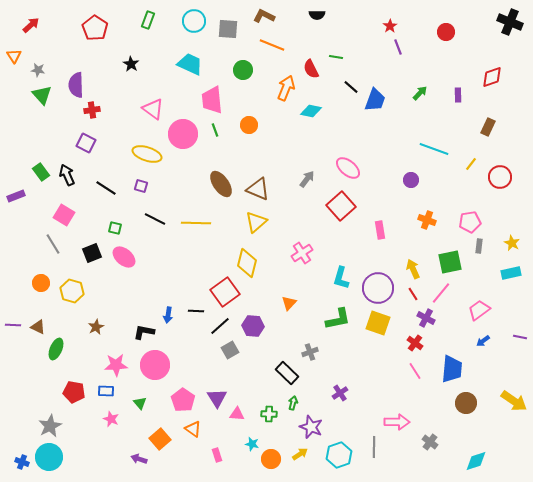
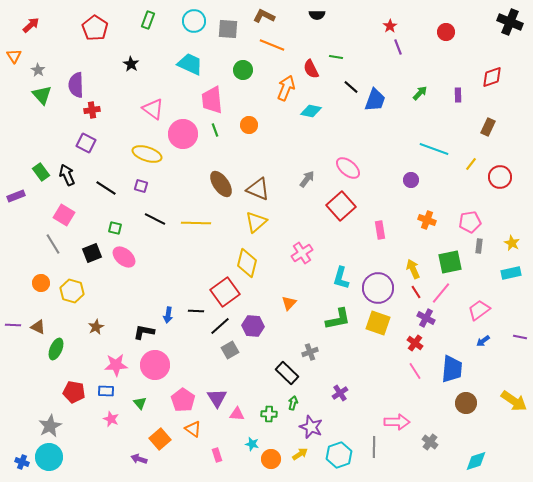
gray star at (38, 70): rotated 24 degrees clockwise
red line at (413, 294): moved 3 px right, 2 px up
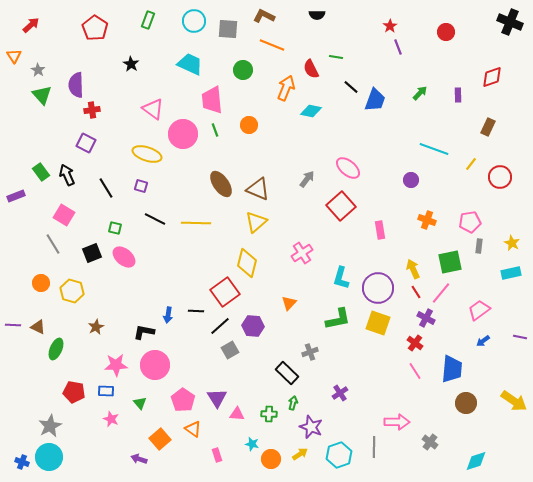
black line at (106, 188): rotated 25 degrees clockwise
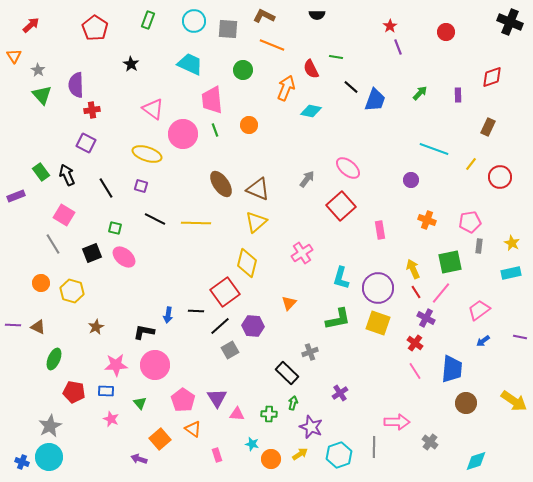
green ellipse at (56, 349): moved 2 px left, 10 px down
